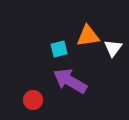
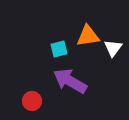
red circle: moved 1 px left, 1 px down
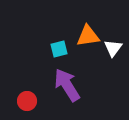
purple arrow: moved 3 px left, 4 px down; rotated 28 degrees clockwise
red circle: moved 5 px left
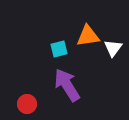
red circle: moved 3 px down
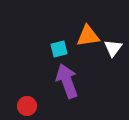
purple arrow: moved 4 px up; rotated 12 degrees clockwise
red circle: moved 2 px down
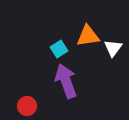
cyan square: rotated 18 degrees counterclockwise
purple arrow: moved 1 px left
